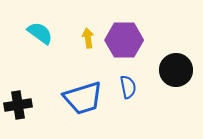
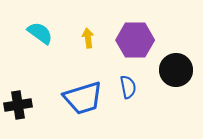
purple hexagon: moved 11 px right
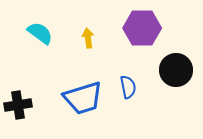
purple hexagon: moved 7 px right, 12 px up
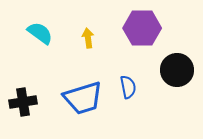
black circle: moved 1 px right
black cross: moved 5 px right, 3 px up
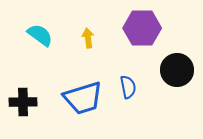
cyan semicircle: moved 2 px down
black cross: rotated 8 degrees clockwise
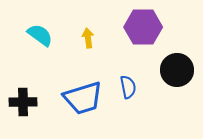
purple hexagon: moved 1 px right, 1 px up
